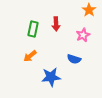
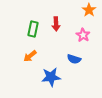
pink star: rotated 16 degrees counterclockwise
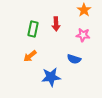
orange star: moved 5 px left
pink star: rotated 24 degrees counterclockwise
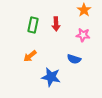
green rectangle: moved 4 px up
blue star: rotated 18 degrees clockwise
